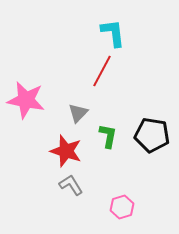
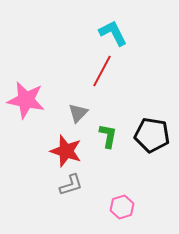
cyan L-shape: rotated 20 degrees counterclockwise
gray L-shape: rotated 105 degrees clockwise
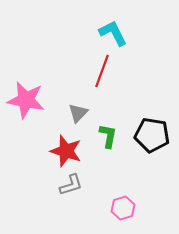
red line: rotated 8 degrees counterclockwise
pink hexagon: moved 1 px right, 1 px down
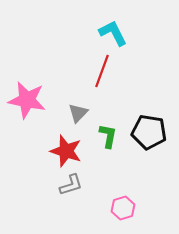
pink star: moved 1 px right
black pentagon: moved 3 px left, 3 px up
